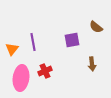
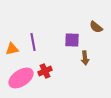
purple square: rotated 14 degrees clockwise
orange triangle: rotated 40 degrees clockwise
brown arrow: moved 7 px left, 6 px up
pink ellipse: rotated 50 degrees clockwise
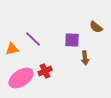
purple line: moved 3 px up; rotated 36 degrees counterclockwise
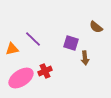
purple square: moved 1 px left, 3 px down; rotated 14 degrees clockwise
